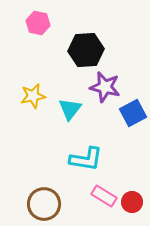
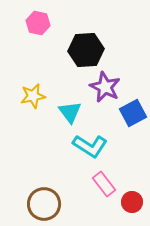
purple star: rotated 12 degrees clockwise
cyan triangle: moved 3 px down; rotated 15 degrees counterclockwise
cyan L-shape: moved 4 px right, 13 px up; rotated 24 degrees clockwise
pink rectangle: moved 12 px up; rotated 20 degrees clockwise
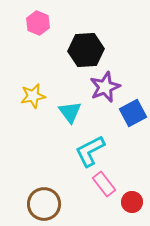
pink hexagon: rotated 10 degrees clockwise
purple star: rotated 24 degrees clockwise
cyan L-shape: moved 5 px down; rotated 120 degrees clockwise
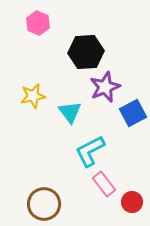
black hexagon: moved 2 px down
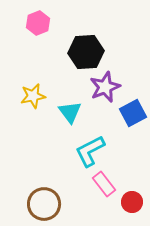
pink hexagon: rotated 15 degrees clockwise
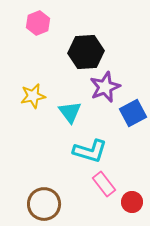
cyan L-shape: rotated 136 degrees counterclockwise
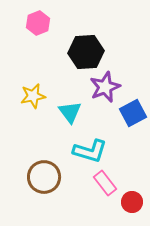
pink rectangle: moved 1 px right, 1 px up
brown circle: moved 27 px up
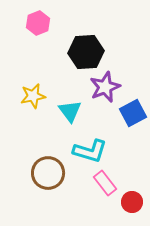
cyan triangle: moved 1 px up
brown circle: moved 4 px right, 4 px up
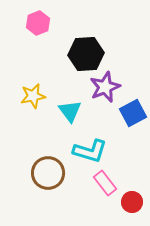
black hexagon: moved 2 px down
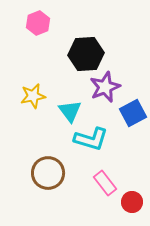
cyan L-shape: moved 1 px right, 12 px up
